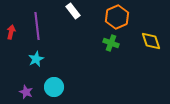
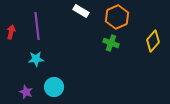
white rectangle: moved 8 px right; rotated 21 degrees counterclockwise
yellow diamond: moved 2 px right; rotated 60 degrees clockwise
cyan star: rotated 21 degrees clockwise
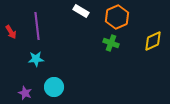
red arrow: rotated 136 degrees clockwise
yellow diamond: rotated 25 degrees clockwise
purple star: moved 1 px left, 1 px down
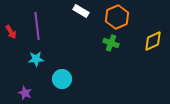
cyan circle: moved 8 px right, 8 px up
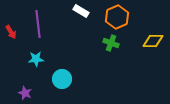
purple line: moved 1 px right, 2 px up
yellow diamond: rotated 25 degrees clockwise
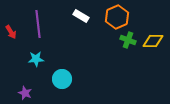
white rectangle: moved 5 px down
green cross: moved 17 px right, 3 px up
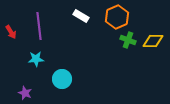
purple line: moved 1 px right, 2 px down
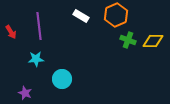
orange hexagon: moved 1 px left, 2 px up
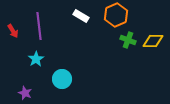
red arrow: moved 2 px right, 1 px up
cyan star: rotated 28 degrees counterclockwise
